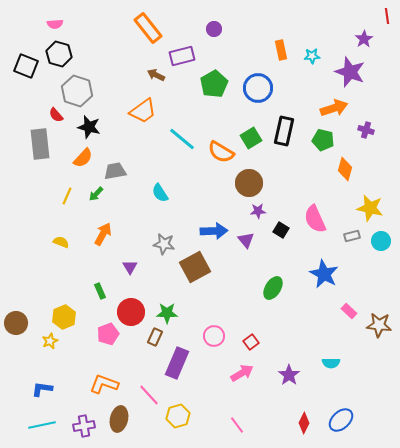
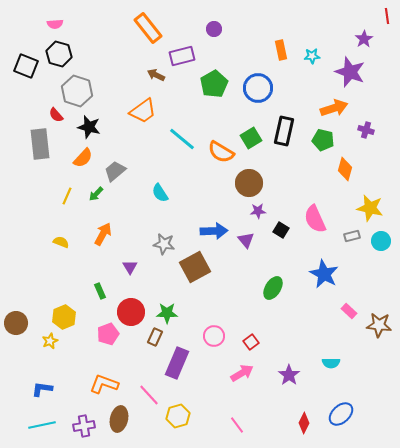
gray trapezoid at (115, 171): rotated 30 degrees counterclockwise
blue ellipse at (341, 420): moved 6 px up
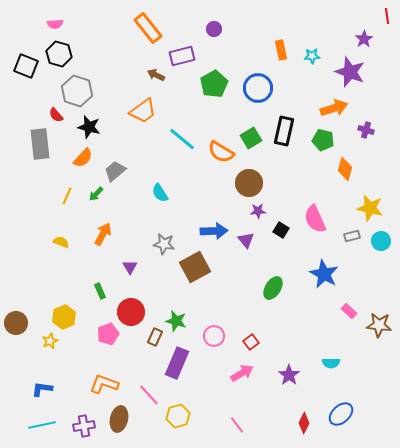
green star at (167, 313): moved 9 px right, 8 px down; rotated 15 degrees clockwise
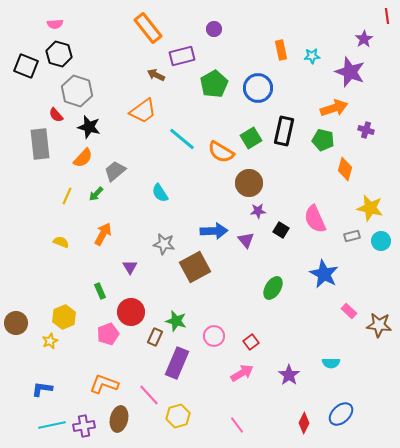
cyan line at (42, 425): moved 10 px right
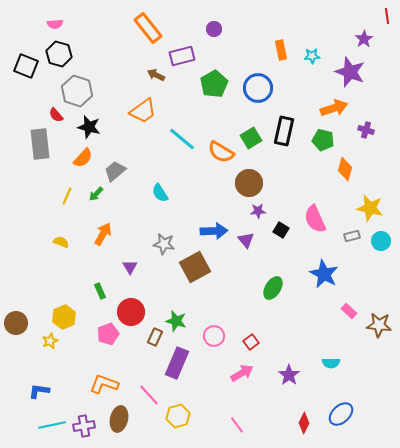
blue L-shape at (42, 389): moved 3 px left, 2 px down
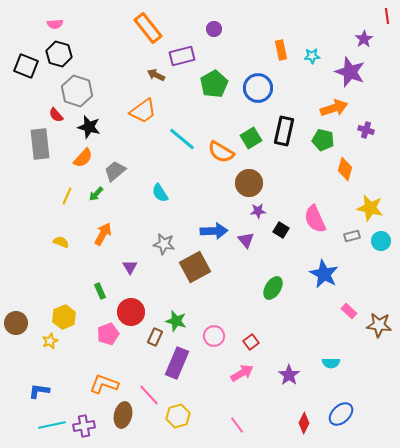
brown ellipse at (119, 419): moved 4 px right, 4 px up
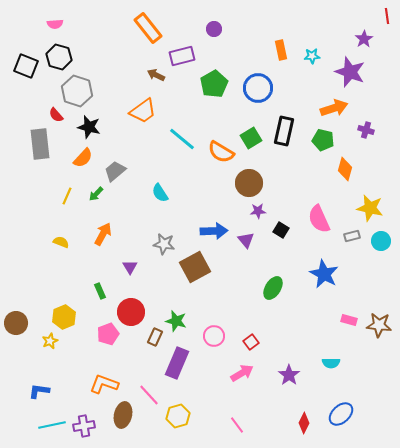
black hexagon at (59, 54): moved 3 px down
pink semicircle at (315, 219): moved 4 px right
pink rectangle at (349, 311): moved 9 px down; rotated 28 degrees counterclockwise
